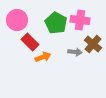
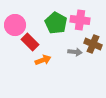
pink circle: moved 2 px left, 5 px down
brown cross: rotated 18 degrees counterclockwise
orange arrow: moved 3 px down
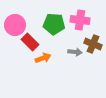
green pentagon: moved 2 px left, 1 px down; rotated 25 degrees counterclockwise
orange arrow: moved 2 px up
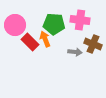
orange arrow: moved 2 px right, 19 px up; rotated 91 degrees counterclockwise
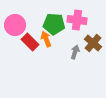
pink cross: moved 3 px left
orange arrow: moved 1 px right
brown cross: moved 1 px up; rotated 18 degrees clockwise
gray arrow: rotated 80 degrees counterclockwise
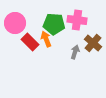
pink circle: moved 2 px up
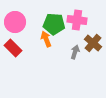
pink circle: moved 1 px up
red rectangle: moved 17 px left, 6 px down
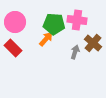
orange arrow: rotated 63 degrees clockwise
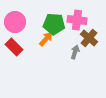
brown cross: moved 4 px left, 5 px up
red rectangle: moved 1 px right, 1 px up
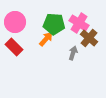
pink cross: moved 2 px right, 3 px down; rotated 24 degrees clockwise
gray arrow: moved 2 px left, 1 px down
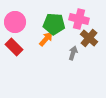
pink cross: moved 4 px up; rotated 18 degrees counterclockwise
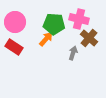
red rectangle: rotated 12 degrees counterclockwise
